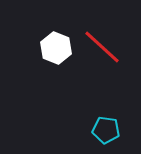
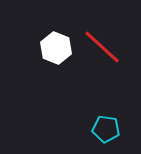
cyan pentagon: moved 1 px up
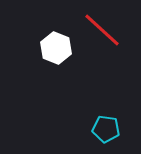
red line: moved 17 px up
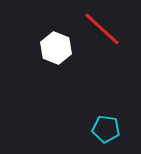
red line: moved 1 px up
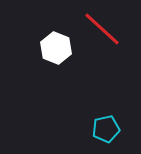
cyan pentagon: rotated 20 degrees counterclockwise
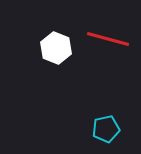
red line: moved 6 px right, 10 px down; rotated 27 degrees counterclockwise
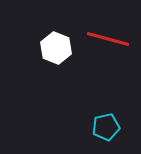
cyan pentagon: moved 2 px up
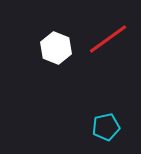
red line: rotated 51 degrees counterclockwise
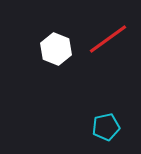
white hexagon: moved 1 px down
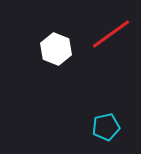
red line: moved 3 px right, 5 px up
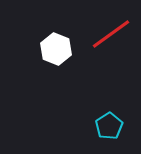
cyan pentagon: moved 3 px right, 1 px up; rotated 20 degrees counterclockwise
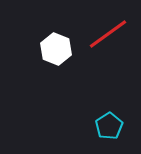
red line: moved 3 px left
